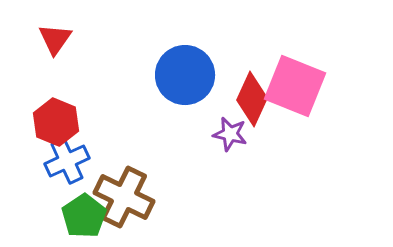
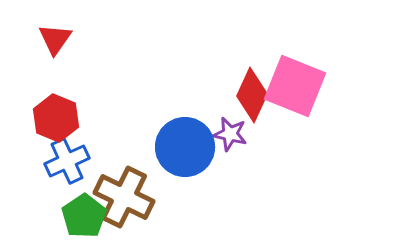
blue circle: moved 72 px down
red diamond: moved 4 px up
red hexagon: moved 4 px up
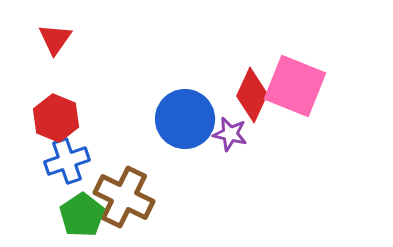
blue circle: moved 28 px up
blue cross: rotated 6 degrees clockwise
green pentagon: moved 2 px left, 1 px up
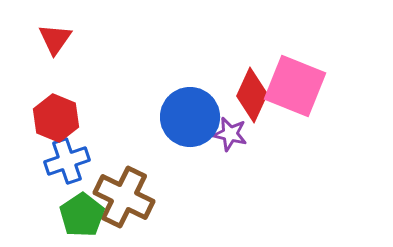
blue circle: moved 5 px right, 2 px up
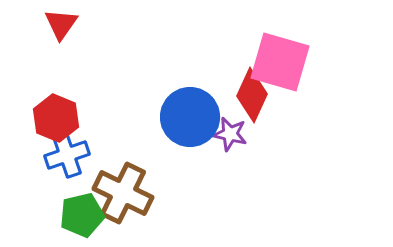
red triangle: moved 6 px right, 15 px up
pink square: moved 15 px left, 24 px up; rotated 6 degrees counterclockwise
blue cross: moved 6 px up
brown cross: moved 1 px left, 4 px up
green pentagon: rotated 21 degrees clockwise
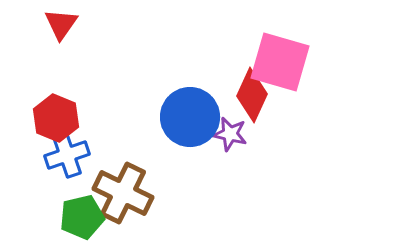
green pentagon: moved 2 px down
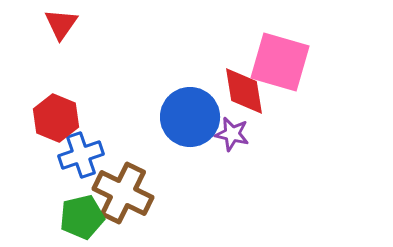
red diamond: moved 8 px left, 4 px up; rotated 34 degrees counterclockwise
purple star: moved 2 px right
blue cross: moved 14 px right
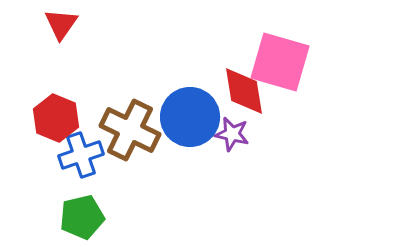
brown cross: moved 7 px right, 63 px up
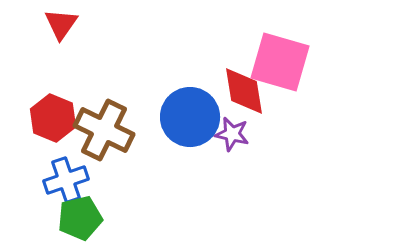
red hexagon: moved 3 px left
brown cross: moved 26 px left
blue cross: moved 15 px left, 25 px down
green pentagon: moved 2 px left, 1 px down
